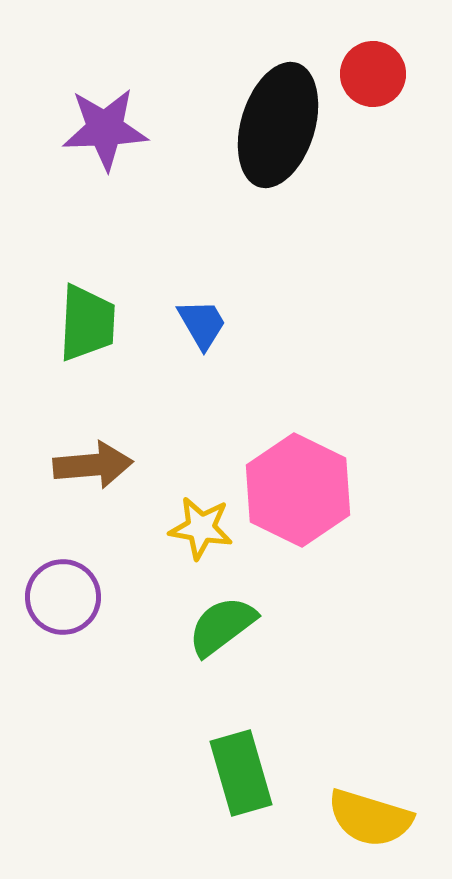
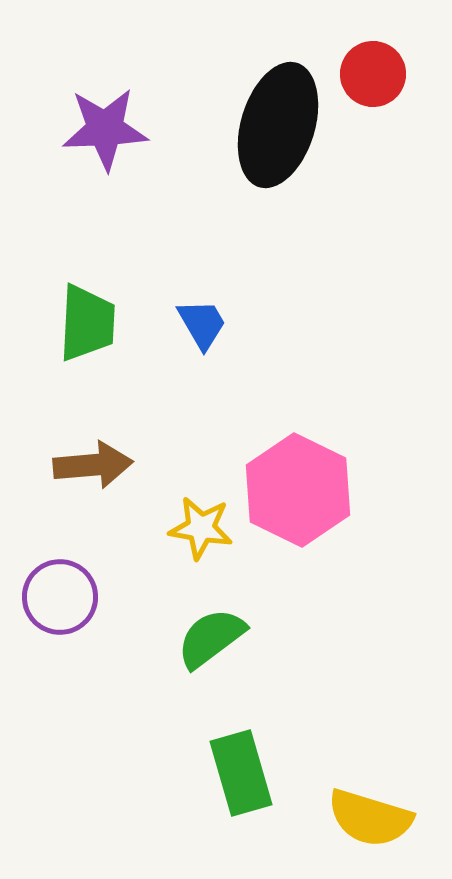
purple circle: moved 3 px left
green semicircle: moved 11 px left, 12 px down
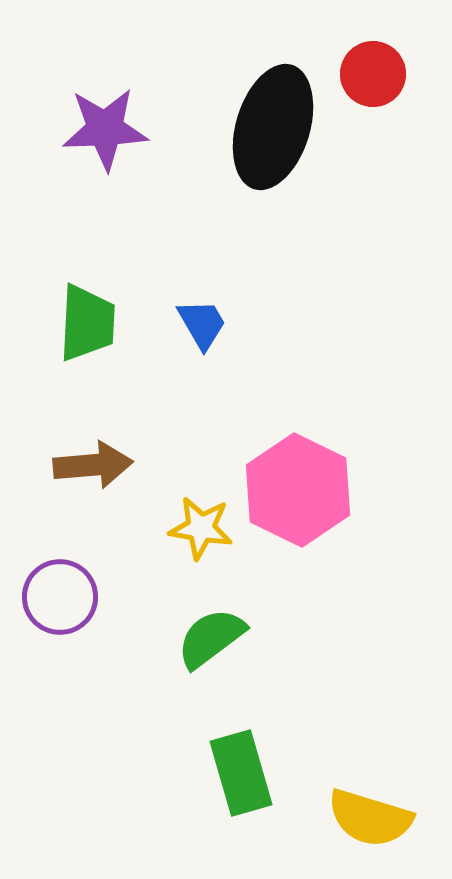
black ellipse: moved 5 px left, 2 px down
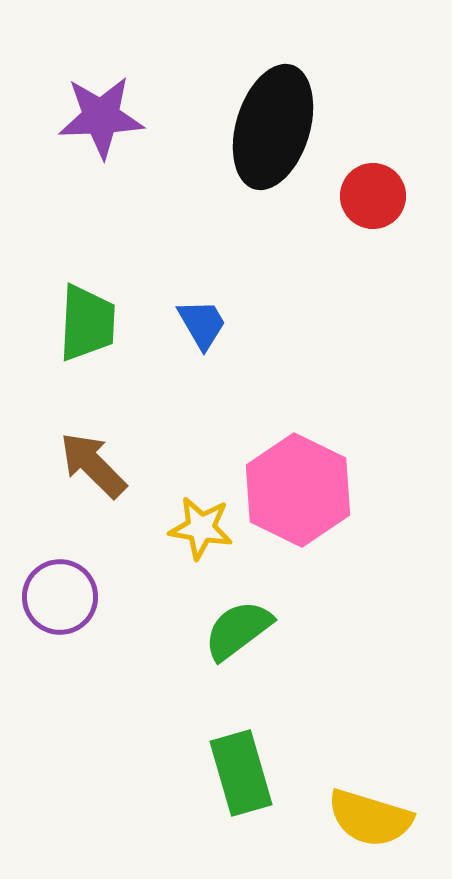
red circle: moved 122 px down
purple star: moved 4 px left, 12 px up
brown arrow: rotated 130 degrees counterclockwise
green semicircle: moved 27 px right, 8 px up
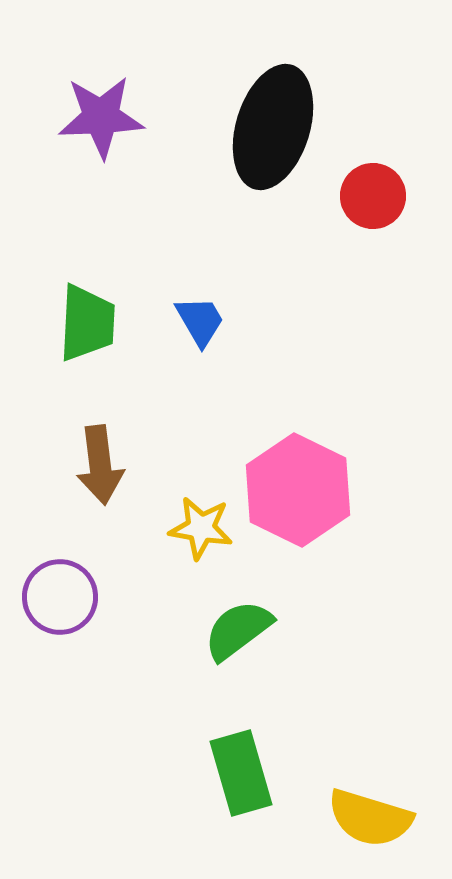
blue trapezoid: moved 2 px left, 3 px up
brown arrow: moved 7 px right; rotated 142 degrees counterclockwise
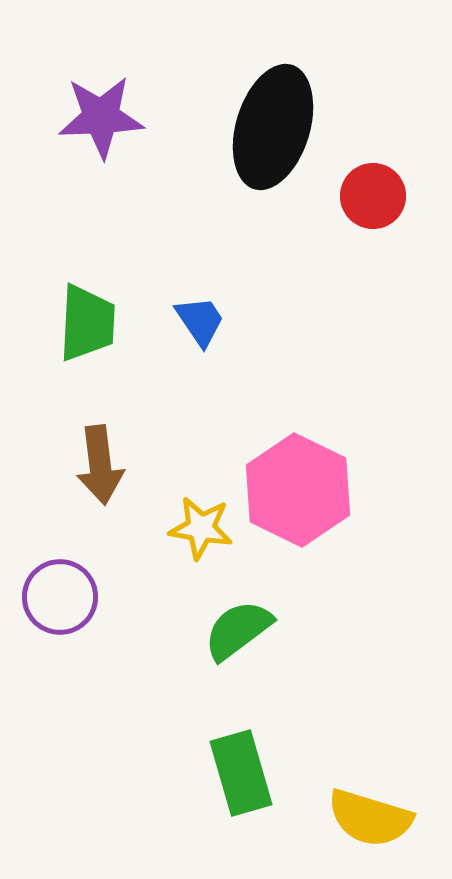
blue trapezoid: rotated 4 degrees counterclockwise
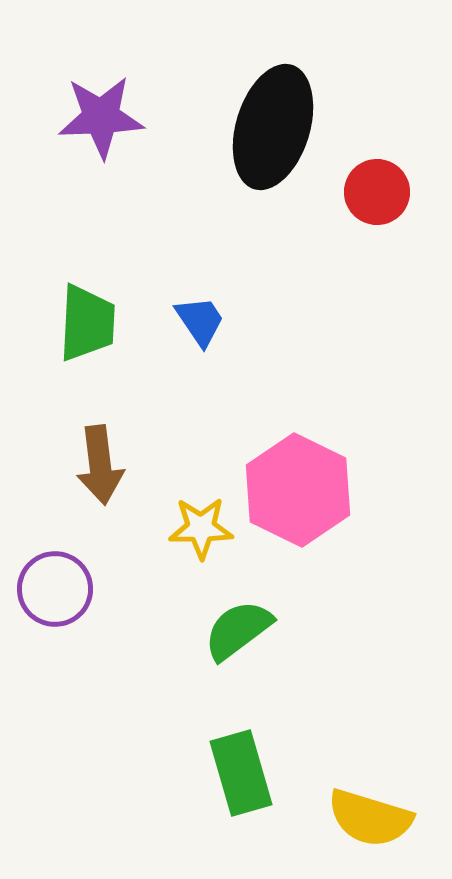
red circle: moved 4 px right, 4 px up
yellow star: rotated 10 degrees counterclockwise
purple circle: moved 5 px left, 8 px up
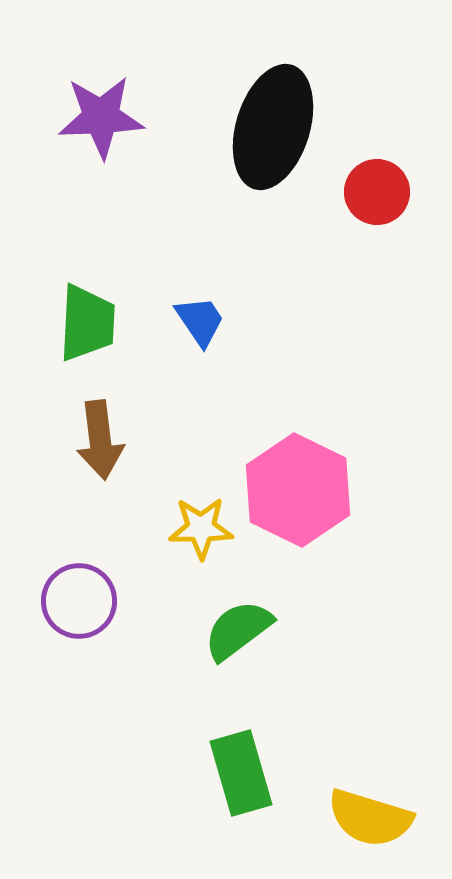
brown arrow: moved 25 px up
purple circle: moved 24 px right, 12 px down
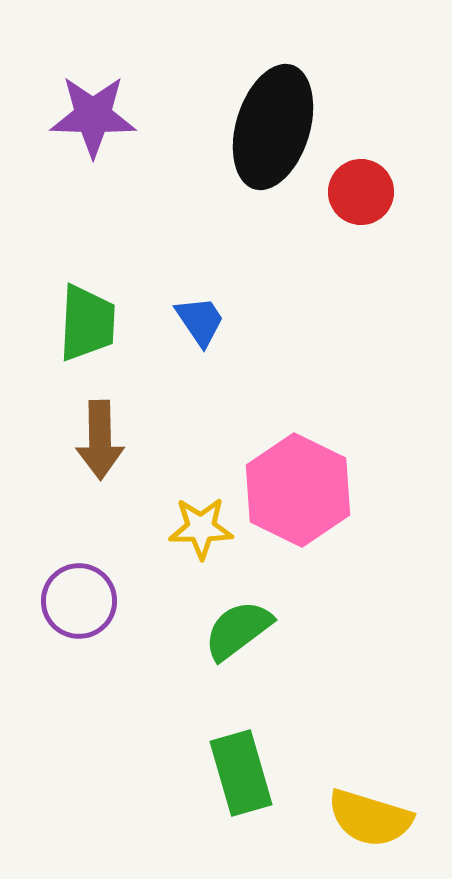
purple star: moved 8 px left, 1 px up; rotated 4 degrees clockwise
red circle: moved 16 px left
brown arrow: rotated 6 degrees clockwise
